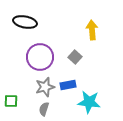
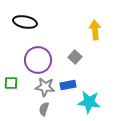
yellow arrow: moved 3 px right
purple circle: moved 2 px left, 3 px down
gray star: rotated 24 degrees clockwise
green square: moved 18 px up
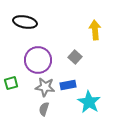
green square: rotated 16 degrees counterclockwise
cyan star: rotated 25 degrees clockwise
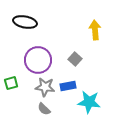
gray square: moved 2 px down
blue rectangle: moved 1 px down
cyan star: rotated 25 degrees counterclockwise
gray semicircle: rotated 64 degrees counterclockwise
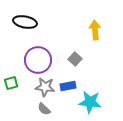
cyan star: moved 1 px right
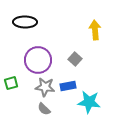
black ellipse: rotated 10 degrees counterclockwise
cyan star: moved 1 px left
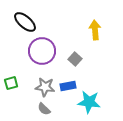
black ellipse: rotated 40 degrees clockwise
purple circle: moved 4 px right, 9 px up
